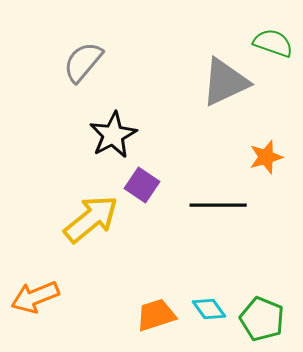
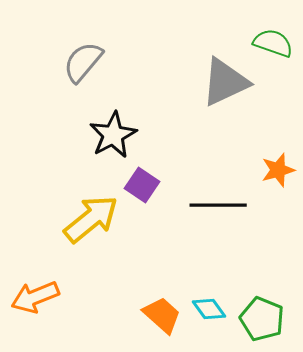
orange star: moved 12 px right, 13 px down
orange trapezoid: moved 6 px right; rotated 60 degrees clockwise
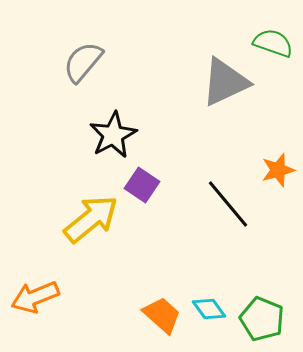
black line: moved 10 px right, 1 px up; rotated 50 degrees clockwise
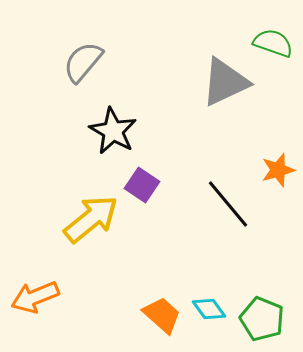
black star: moved 4 px up; rotated 15 degrees counterclockwise
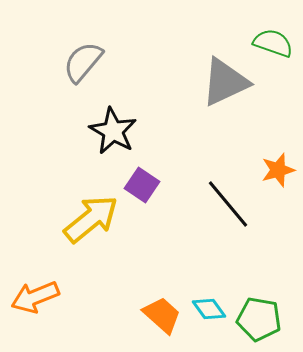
green pentagon: moved 3 px left; rotated 12 degrees counterclockwise
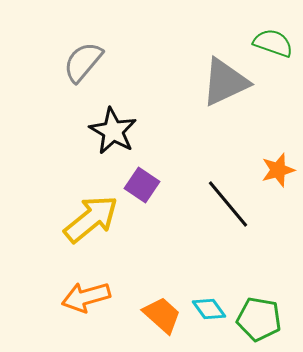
orange arrow: moved 51 px right; rotated 6 degrees clockwise
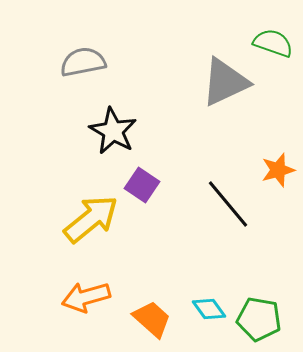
gray semicircle: rotated 39 degrees clockwise
orange trapezoid: moved 10 px left, 4 px down
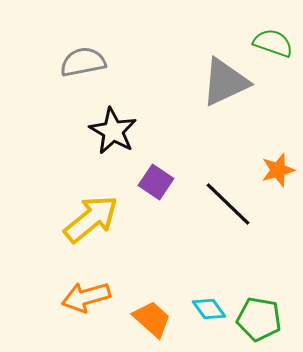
purple square: moved 14 px right, 3 px up
black line: rotated 6 degrees counterclockwise
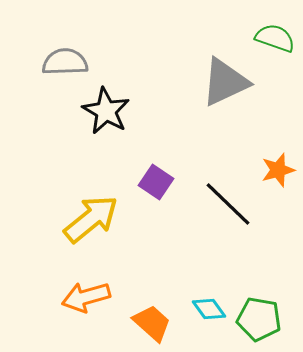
green semicircle: moved 2 px right, 5 px up
gray semicircle: moved 18 px left; rotated 9 degrees clockwise
black star: moved 7 px left, 20 px up
orange trapezoid: moved 4 px down
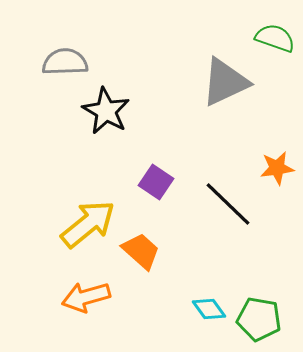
orange star: moved 1 px left, 2 px up; rotated 8 degrees clockwise
yellow arrow: moved 3 px left, 5 px down
orange trapezoid: moved 11 px left, 72 px up
